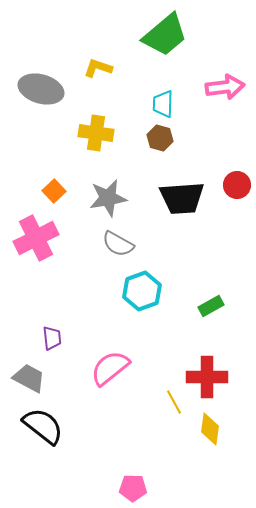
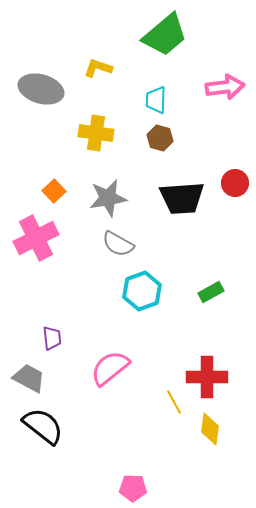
cyan trapezoid: moved 7 px left, 4 px up
red circle: moved 2 px left, 2 px up
green rectangle: moved 14 px up
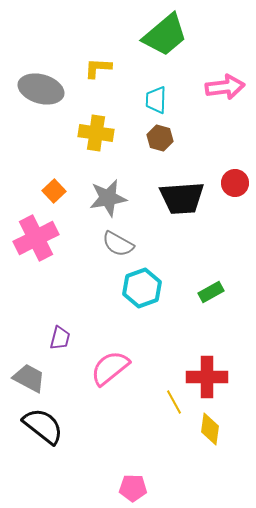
yellow L-shape: rotated 16 degrees counterclockwise
cyan hexagon: moved 3 px up
purple trapezoid: moved 8 px right; rotated 20 degrees clockwise
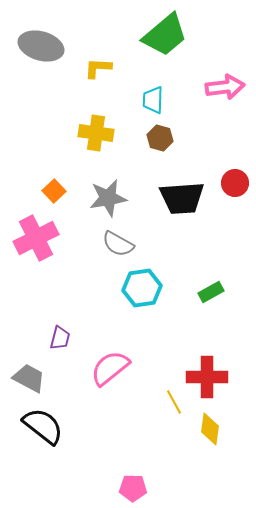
gray ellipse: moved 43 px up
cyan trapezoid: moved 3 px left
cyan hexagon: rotated 12 degrees clockwise
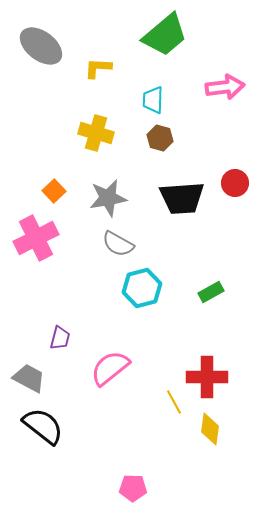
gray ellipse: rotated 21 degrees clockwise
yellow cross: rotated 8 degrees clockwise
cyan hexagon: rotated 6 degrees counterclockwise
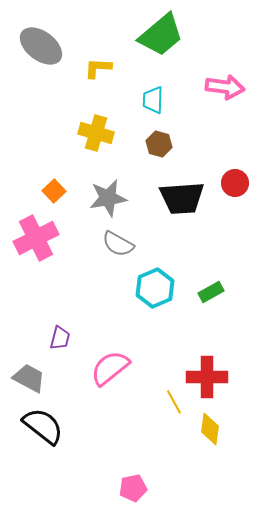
green trapezoid: moved 4 px left
pink arrow: rotated 15 degrees clockwise
brown hexagon: moved 1 px left, 6 px down
cyan hexagon: moved 13 px right; rotated 9 degrees counterclockwise
pink pentagon: rotated 12 degrees counterclockwise
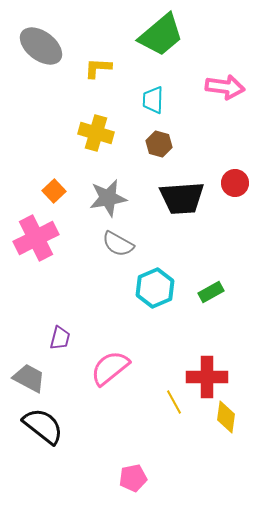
yellow diamond: moved 16 px right, 12 px up
pink pentagon: moved 10 px up
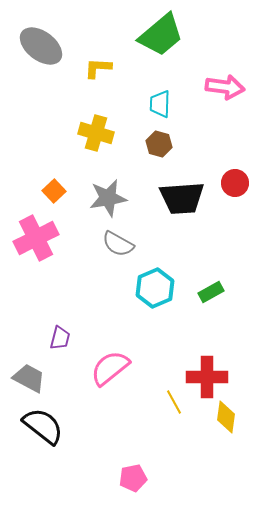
cyan trapezoid: moved 7 px right, 4 px down
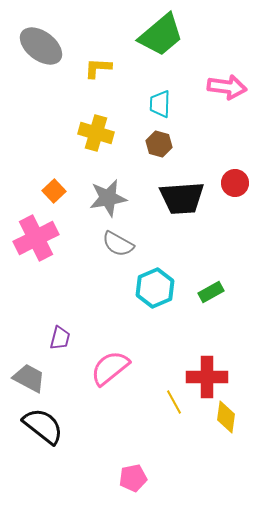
pink arrow: moved 2 px right
